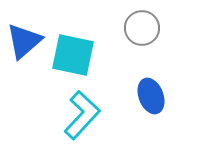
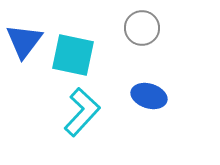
blue triangle: rotated 12 degrees counterclockwise
blue ellipse: moved 2 px left; rotated 52 degrees counterclockwise
cyan L-shape: moved 3 px up
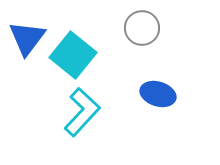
blue triangle: moved 3 px right, 3 px up
cyan square: rotated 27 degrees clockwise
blue ellipse: moved 9 px right, 2 px up
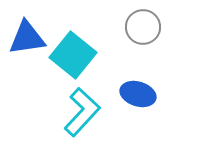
gray circle: moved 1 px right, 1 px up
blue triangle: rotated 45 degrees clockwise
blue ellipse: moved 20 px left
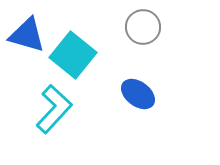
blue triangle: moved 3 px up; rotated 24 degrees clockwise
blue ellipse: rotated 20 degrees clockwise
cyan L-shape: moved 28 px left, 3 px up
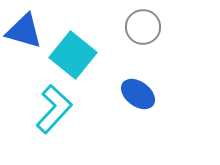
blue triangle: moved 3 px left, 4 px up
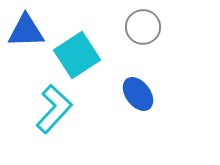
blue triangle: moved 2 px right; rotated 18 degrees counterclockwise
cyan square: moved 4 px right; rotated 18 degrees clockwise
blue ellipse: rotated 16 degrees clockwise
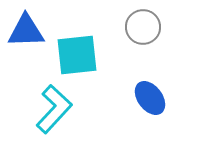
cyan square: rotated 27 degrees clockwise
blue ellipse: moved 12 px right, 4 px down
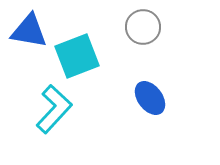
blue triangle: moved 3 px right; rotated 12 degrees clockwise
cyan square: moved 1 px down; rotated 15 degrees counterclockwise
